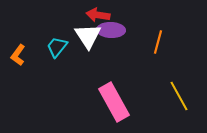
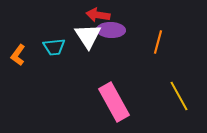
cyan trapezoid: moved 3 px left; rotated 135 degrees counterclockwise
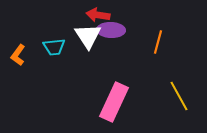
pink rectangle: rotated 54 degrees clockwise
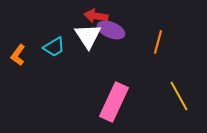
red arrow: moved 2 px left, 1 px down
purple ellipse: rotated 20 degrees clockwise
cyan trapezoid: rotated 25 degrees counterclockwise
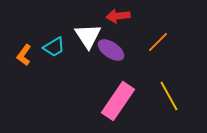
red arrow: moved 22 px right; rotated 15 degrees counterclockwise
purple ellipse: moved 20 px down; rotated 12 degrees clockwise
orange line: rotated 30 degrees clockwise
orange L-shape: moved 6 px right
yellow line: moved 10 px left
pink rectangle: moved 4 px right, 1 px up; rotated 9 degrees clockwise
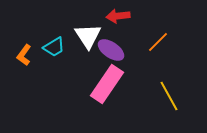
pink rectangle: moved 11 px left, 17 px up
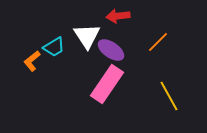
white triangle: moved 1 px left
orange L-shape: moved 8 px right, 6 px down; rotated 15 degrees clockwise
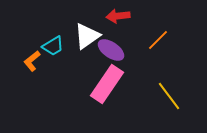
white triangle: rotated 28 degrees clockwise
orange line: moved 2 px up
cyan trapezoid: moved 1 px left, 1 px up
yellow line: rotated 8 degrees counterclockwise
